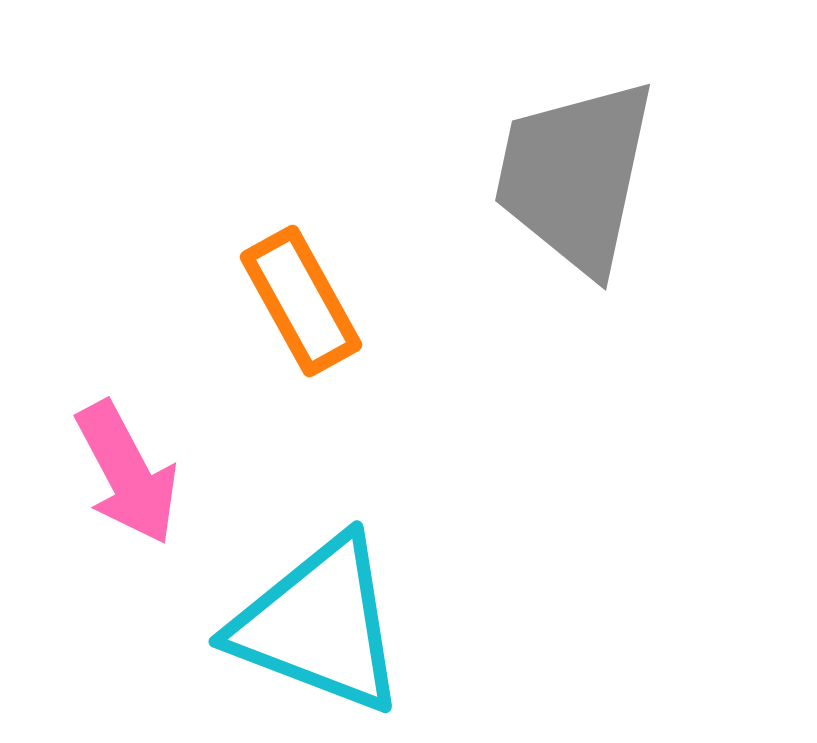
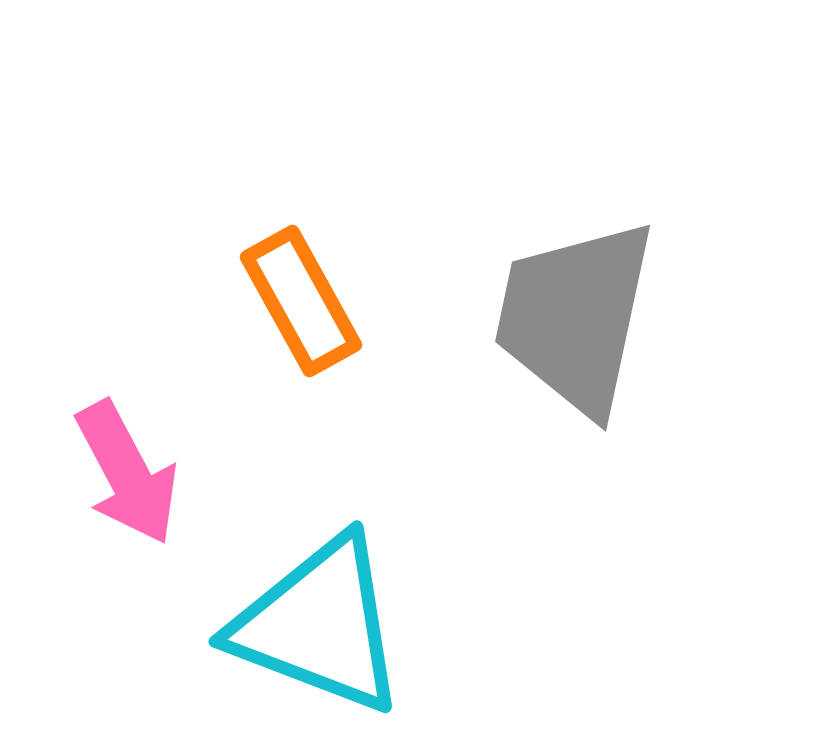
gray trapezoid: moved 141 px down
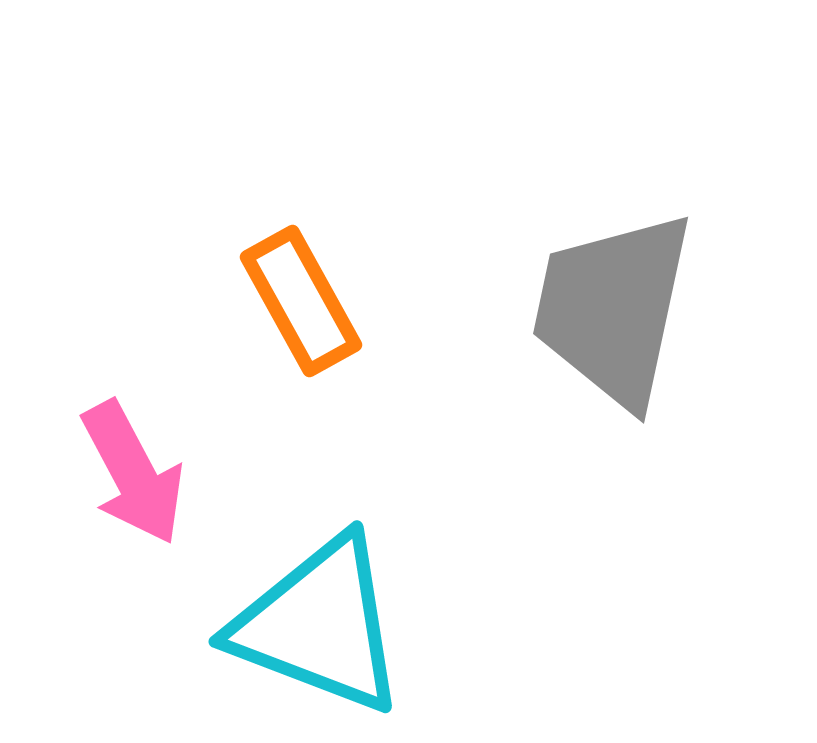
gray trapezoid: moved 38 px right, 8 px up
pink arrow: moved 6 px right
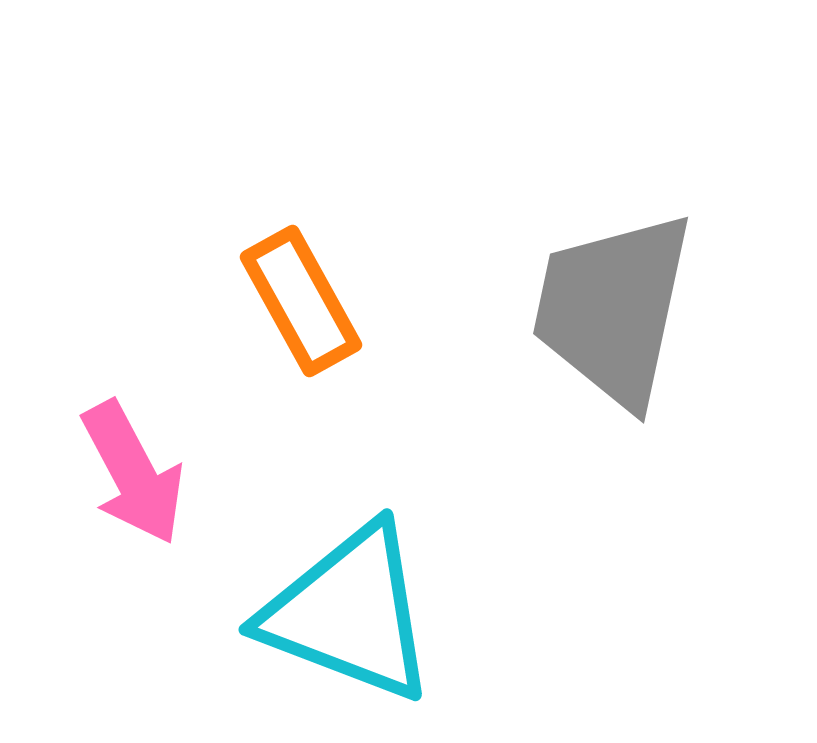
cyan triangle: moved 30 px right, 12 px up
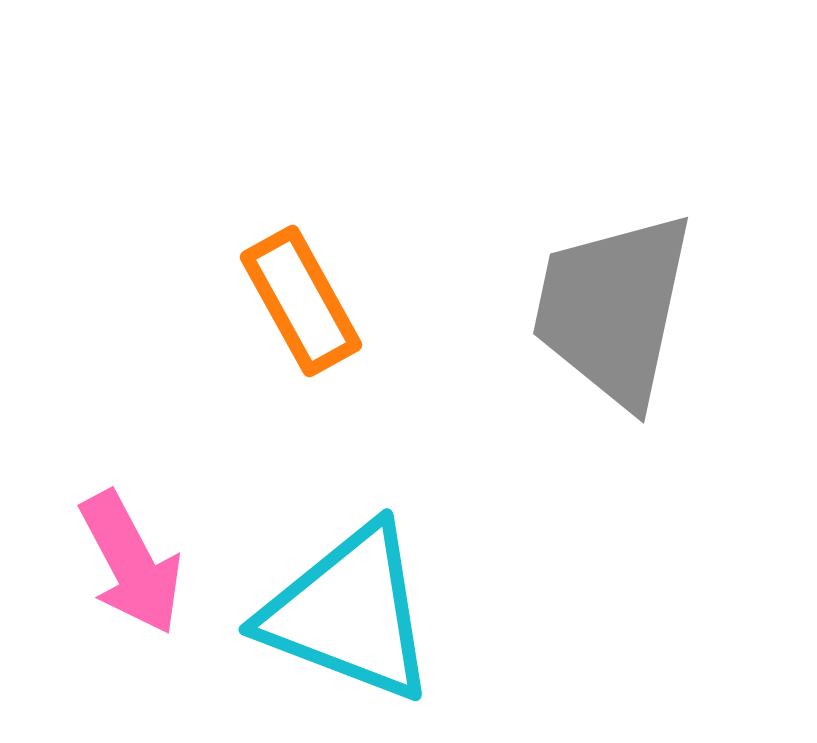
pink arrow: moved 2 px left, 90 px down
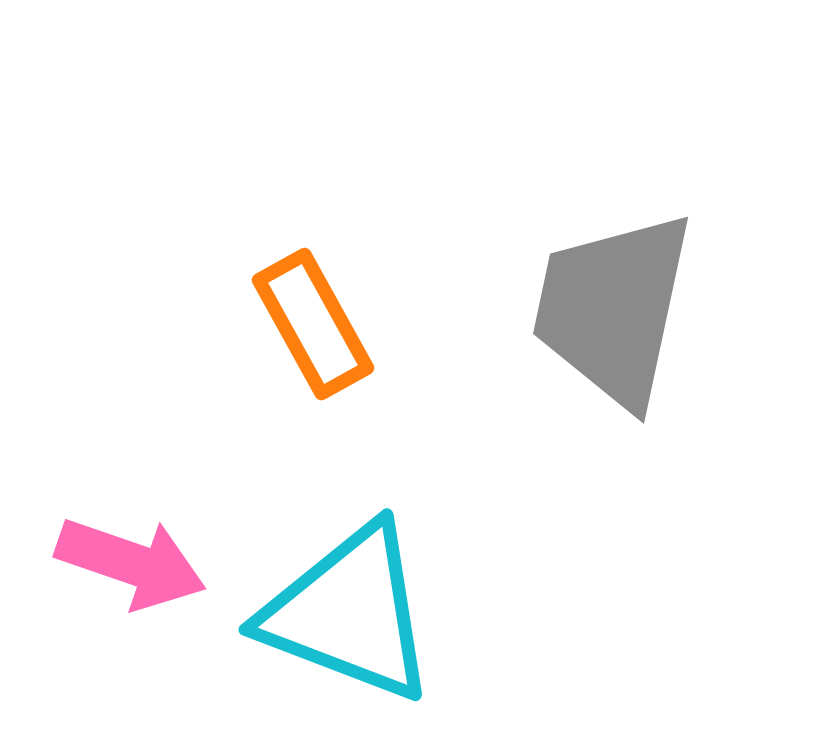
orange rectangle: moved 12 px right, 23 px down
pink arrow: rotated 43 degrees counterclockwise
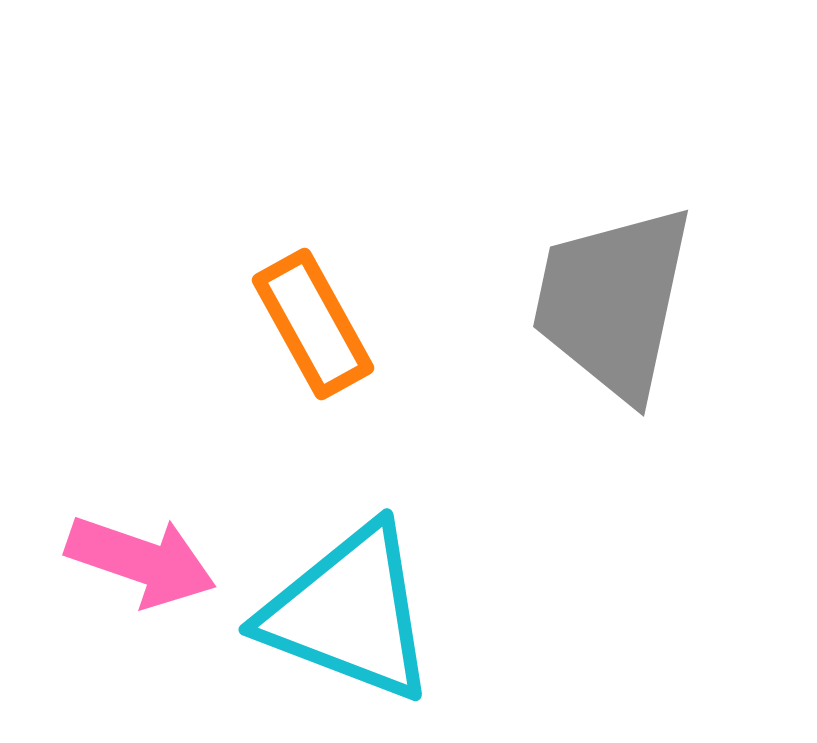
gray trapezoid: moved 7 px up
pink arrow: moved 10 px right, 2 px up
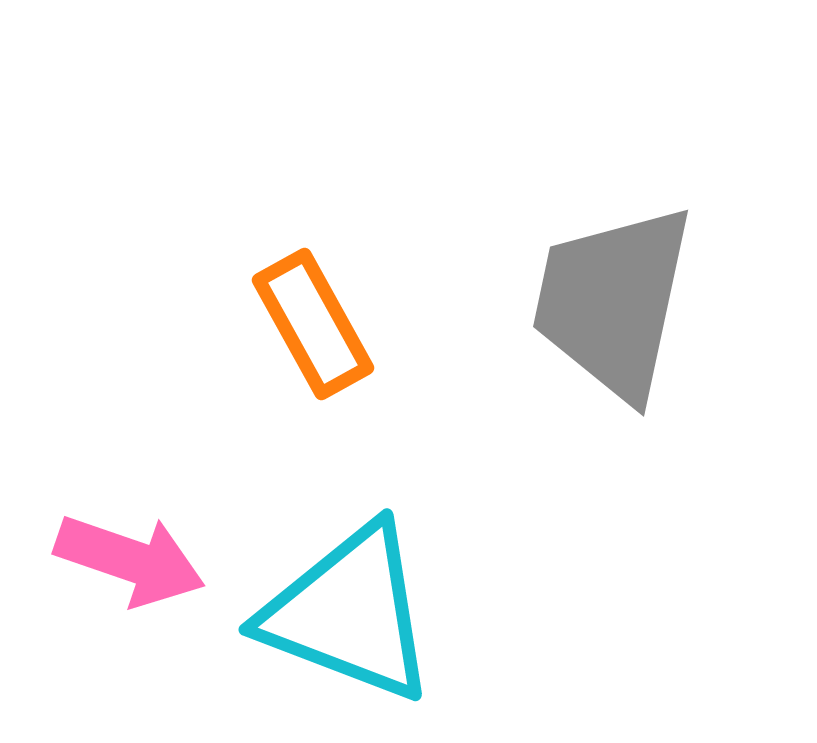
pink arrow: moved 11 px left, 1 px up
